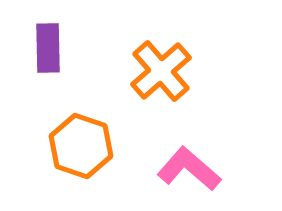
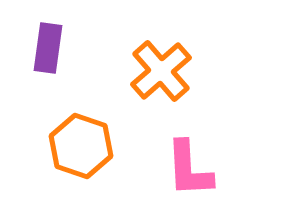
purple rectangle: rotated 9 degrees clockwise
pink L-shape: rotated 134 degrees counterclockwise
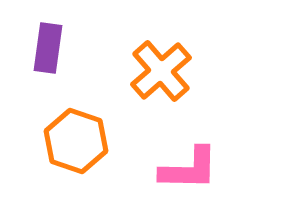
orange hexagon: moved 5 px left, 5 px up
pink L-shape: rotated 86 degrees counterclockwise
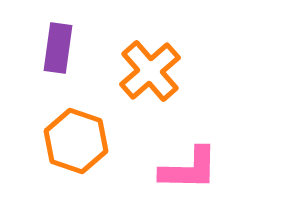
purple rectangle: moved 10 px right
orange cross: moved 11 px left
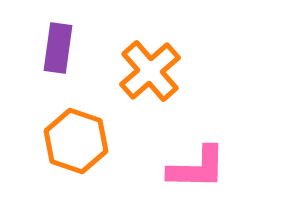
pink L-shape: moved 8 px right, 1 px up
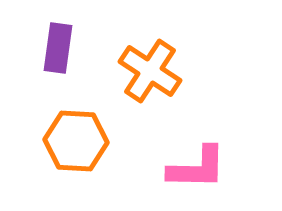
orange cross: rotated 16 degrees counterclockwise
orange hexagon: rotated 16 degrees counterclockwise
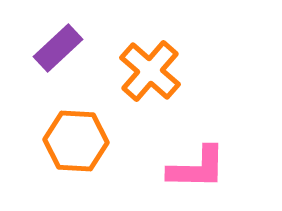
purple rectangle: rotated 39 degrees clockwise
orange cross: rotated 8 degrees clockwise
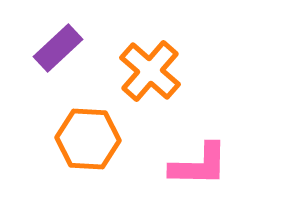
orange hexagon: moved 12 px right, 2 px up
pink L-shape: moved 2 px right, 3 px up
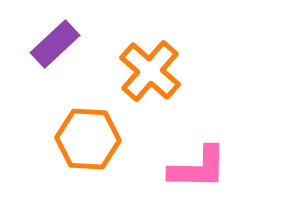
purple rectangle: moved 3 px left, 4 px up
pink L-shape: moved 1 px left, 3 px down
